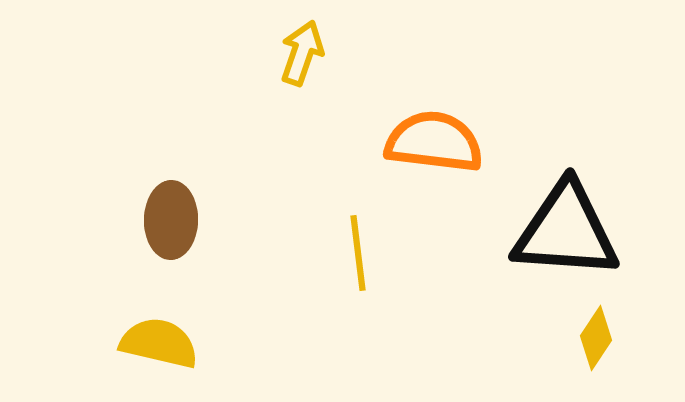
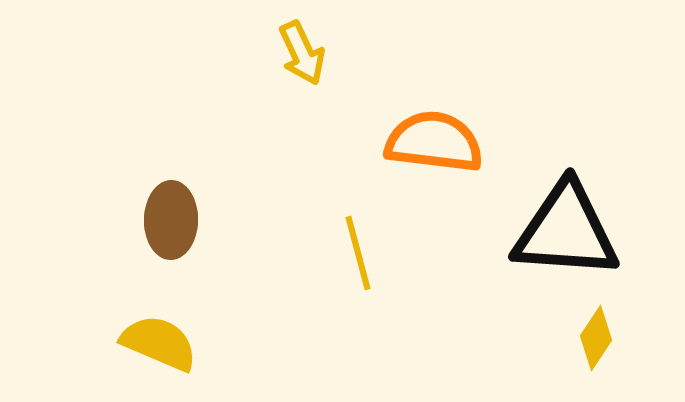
yellow arrow: rotated 136 degrees clockwise
yellow line: rotated 8 degrees counterclockwise
yellow semicircle: rotated 10 degrees clockwise
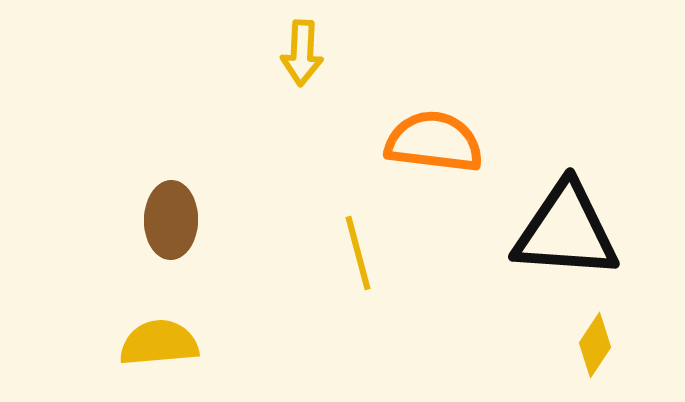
yellow arrow: rotated 28 degrees clockwise
yellow diamond: moved 1 px left, 7 px down
yellow semicircle: rotated 28 degrees counterclockwise
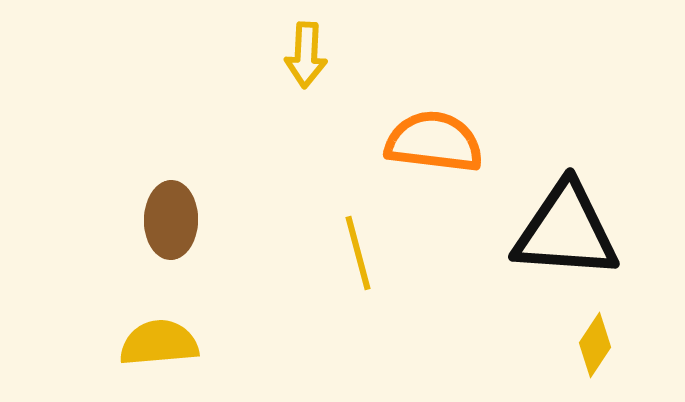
yellow arrow: moved 4 px right, 2 px down
